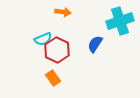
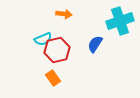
orange arrow: moved 1 px right, 2 px down
red hexagon: rotated 20 degrees clockwise
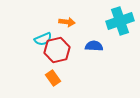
orange arrow: moved 3 px right, 8 px down
blue semicircle: moved 1 px left, 2 px down; rotated 60 degrees clockwise
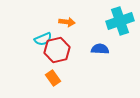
blue semicircle: moved 6 px right, 3 px down
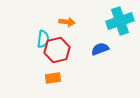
cyan semicircle: rotated 60 degrees counterclockwise
blue semicircle: rotated 24 degrees counterclockwise
orange rectangle: rotated 63 degrees counterclockwise
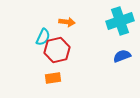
cyan semicircle: moved 2 px up; rotated 18 degrees clockwise
blue semicircle: moved 22 px right, 7 px down
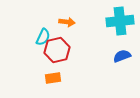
cyan cross: rotated 12 degrees clockwise
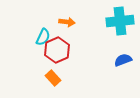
red hexagon: rotated 10 degrees counterclockwise
blue semicircle: moved 1 px right, 4 px down
orange rectangle: rotated 56 degrees clockwise
